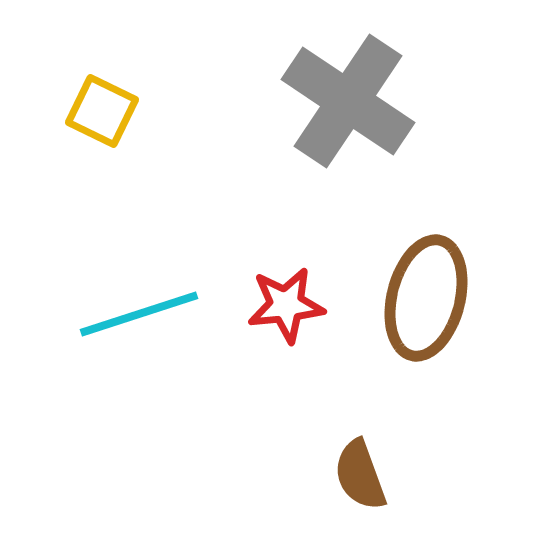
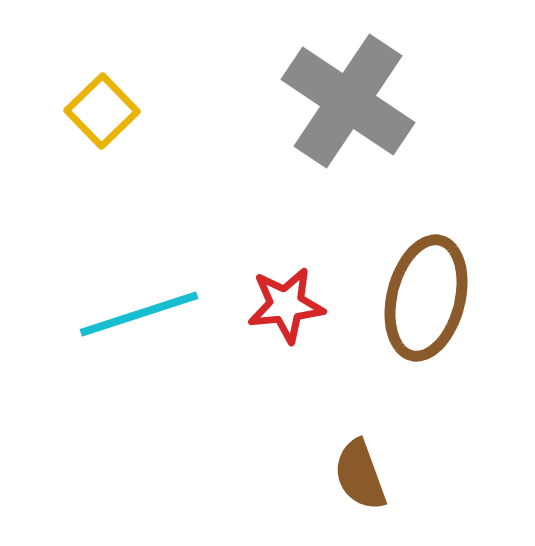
yellow square: rotated 20 degrees clockwise
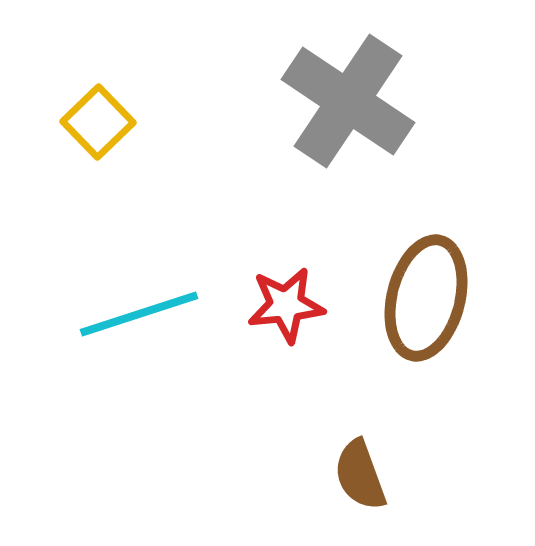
yellow square: moved 4 px left, 11 px down
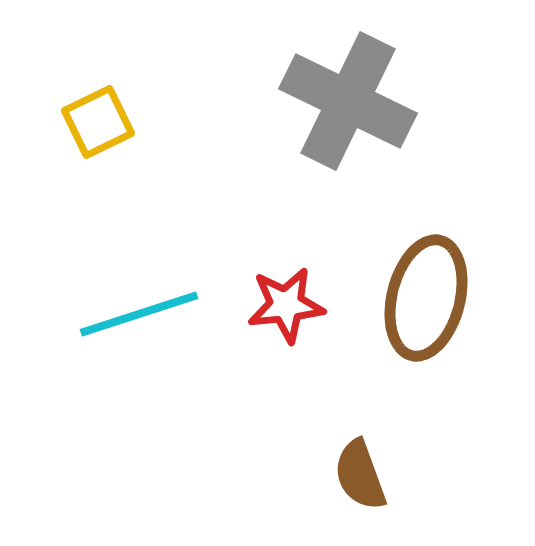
gray cross: rotated 8 degrees counterclockwise
yellow square: rotated 18 degrees clockwise
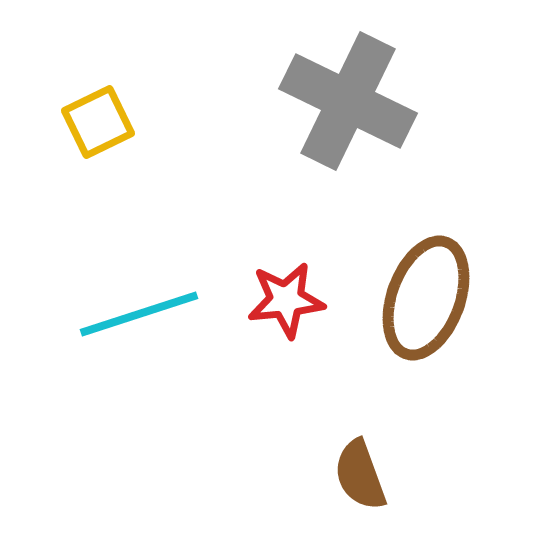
brown ellipse: rotated 6 degrees clockwise
red star: moved 5 px up
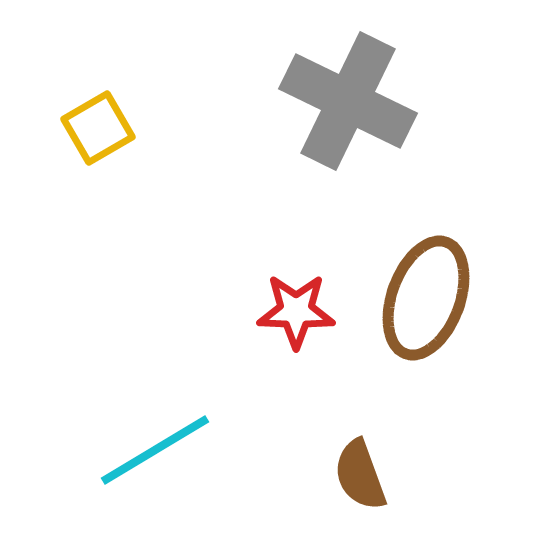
yellow square: moved 6 px down; rotated 4 degrees counterclockwise
red star: moved 10 px right, 11 px down; rotated 8 degrees clockwise
cyan line: moved 16 px right, 136 px down; rotated 13 degrees counterclockwise
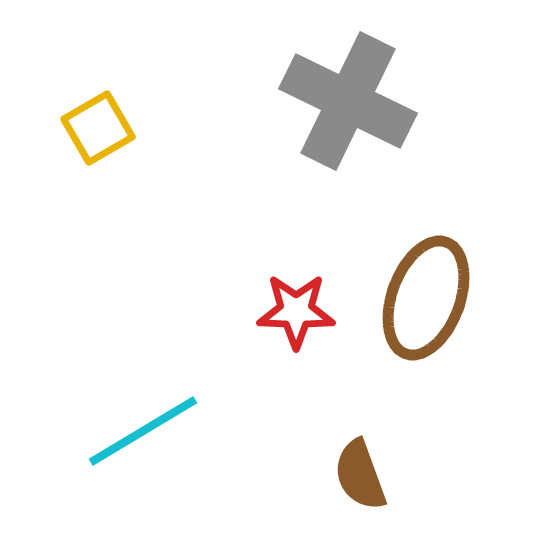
cyan line: moved 12 px left, 19 px up
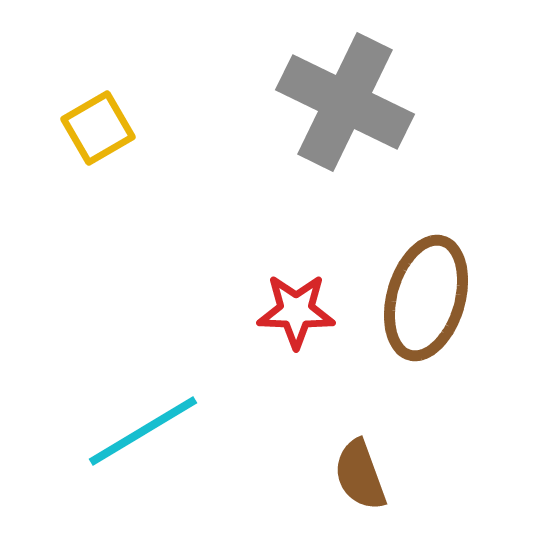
gray cross: moved 3 px left, 1 px down
brown ellipse: rotated 4 degrees counterclockwise
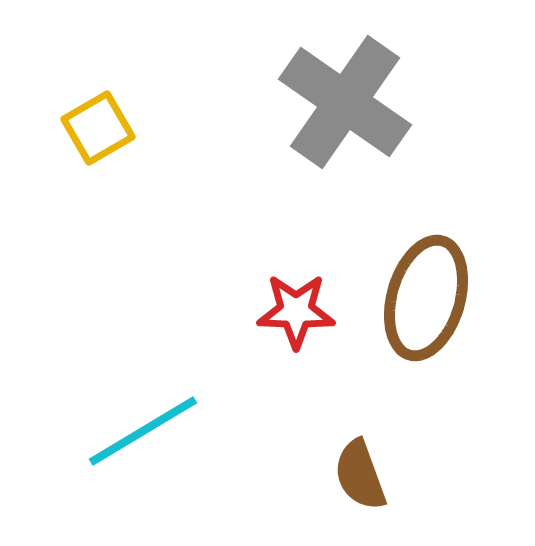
gray cross: rotated 9 degrees clockwise
